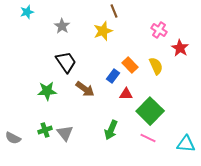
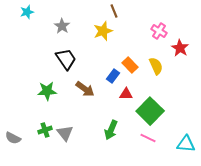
pink cross: moved 1 px down
black trapezoid: moved 3 px up
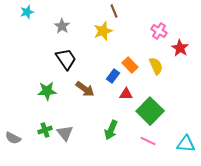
pink line: moved 3 px down
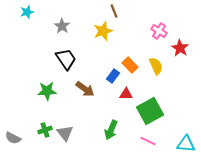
green square: rotated 16 degrees clockwise
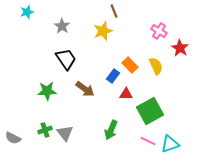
cyan triangle: moved 16 px left; rotated 24 degrees counterclockwise
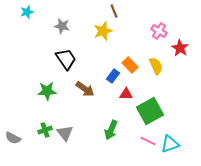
gray star: rotated 21 degrees counterclockwise
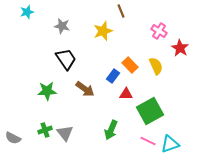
brown line: moved 7 px right
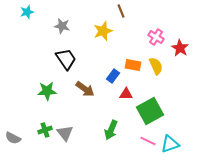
pink cross: moved 3 px left, 6 px down
orange rectangle: moved 3 px right; rotated 35 degrees counterclockwise
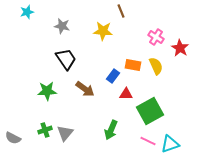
yellow star: rotated 24 degrees clockwise
gray triangle: rotated 18 degrees clockwise
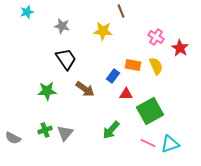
green arrow: rotated 18 degrees clockwise
pink line: moved 2 px down
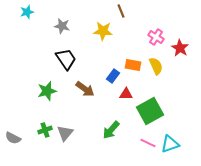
green star: rotated 12 degrees counterclockwise
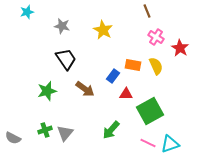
brown line: moved 26 px right
yellow star: moved 1 px up; rotated 24 degrees clockwise
